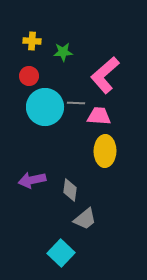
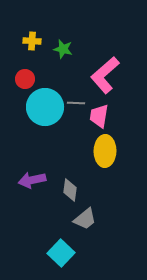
green star: moved 3 px up; rotated 18 degrees clockwise
red circle: moved 4 px left, 3 px down
pink trapezoid: rotated 85 degrees counterclockwise
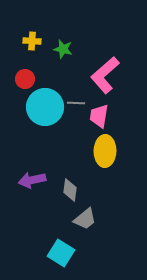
cyan square: rotated 12 degrees counterclockwise
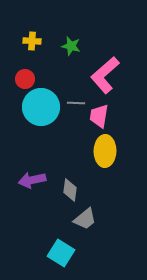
green star: moved 8 px right, 3 px up
cyan circle: moved 4 px left
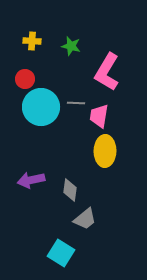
pink L-shape: moved 2 px right, 3 px up; rotated 18 degrees counterclockwise
purple arrow: moved 1 px left
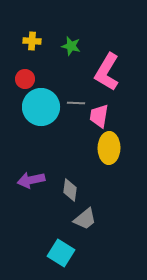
yellow ellipse: moved 4 px right, 3 px up
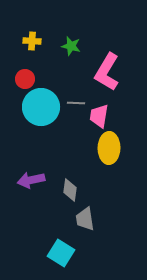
gray trapezoid: rotated 120 degrees clockwise
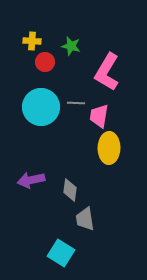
red circle: moved 20 px right, 17 px up
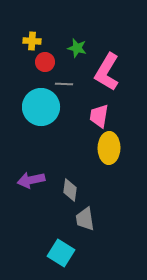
green star: moved 6 px right, 2 px down
gray line: moved 12 px left, 19 px up
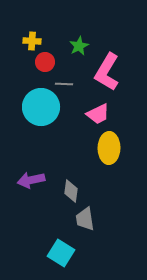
green star: moved 2 px right, 2 px up; rotated 30 degrees clockwise
pink trapezoid: moved 1 px left, 2 px up; rotated 125 degrees counterclockwise
gray diamond: moved 1 px right, 1 px down
